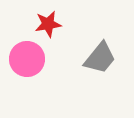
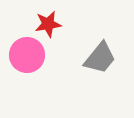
pink circle: moved 4 px up
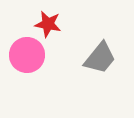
red star: rotated 20 degrees clockwise
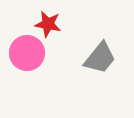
pink circle: moved 2 px up
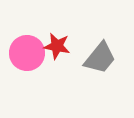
red star: moved 9 px right, 22 px down
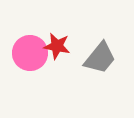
pink circle: moved 3 px right
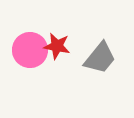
pink circle: moved 3 px up
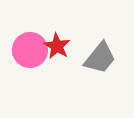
red star: rotated 20 degrees clockwise
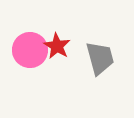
gray trapezoid: rotated 54 degrees counterclockwise
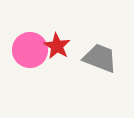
gray trapezoid: rotated 54 degrees counterclockwise
